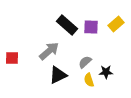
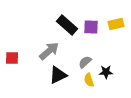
yellow rectangle: rotated 28 degrees clockwise
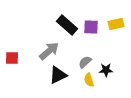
black star: moved 2 px up
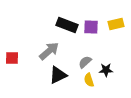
black rectangle: rotated 20 degrees counterclockwise
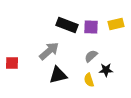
red square: moved 5 px down
gray semicircle: moved 6 px right, 6 px up
black triangle: rotated 12 degrees clockwise
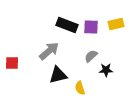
yellow semicircle: moved 9 px left, 8 px down
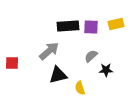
black rectangle: moved 1 px right, 1 px down; rotated 25 degrees counterclockwise
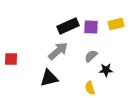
black rectangle: rotated 20 degrees counterclockwise
gray arrow: moved 9 px right
red square: moved 1 px left, 4 px up
black triangle: moved 9 px left, 3 px down
yellow semicircle: moved 10 px right
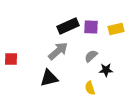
yellow rectangle: moved 5 px down
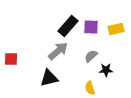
black rectangle: rotated 25 degrees counterclockwise
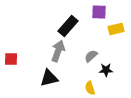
purple square: moved 8 px right, 15 px up
gray arrow: rotated 30 degrees counterclockwise
